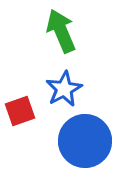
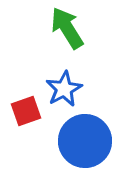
green arrow: moved 6 px right, 3 px up; rotated 9 degrees counterclockwise
red square: moved 6 px right
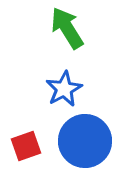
red square: moved 35 px down
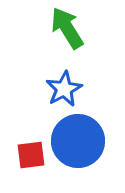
blue circle: moved 7 px left
red square: moved 5 px right, 9 px down; rotated 12 degrees clockwise
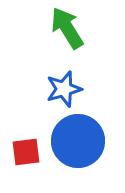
blue star: rotated 12 degrees clockwise
red square: moved 5 px left, 3 px up
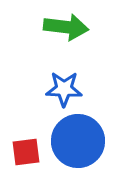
green arrow: moved 1 px left, 1 px up; rotated 129 degrees clockwise
blue star: rotated 18 degrees clockwise
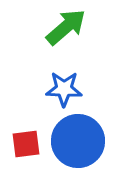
green arrow: rotated 48 degrees counterclockwise
red square: moved 8 px up
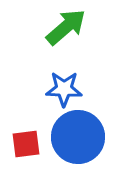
blue circle: moved 4 px up
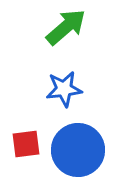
blue star: rotated 9 degrees counterclockwise
blue circle: moved 13 px down
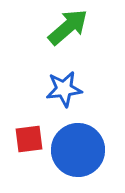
green arrow: moved 2 px right
red square: moved 3 px right, 5 px up
